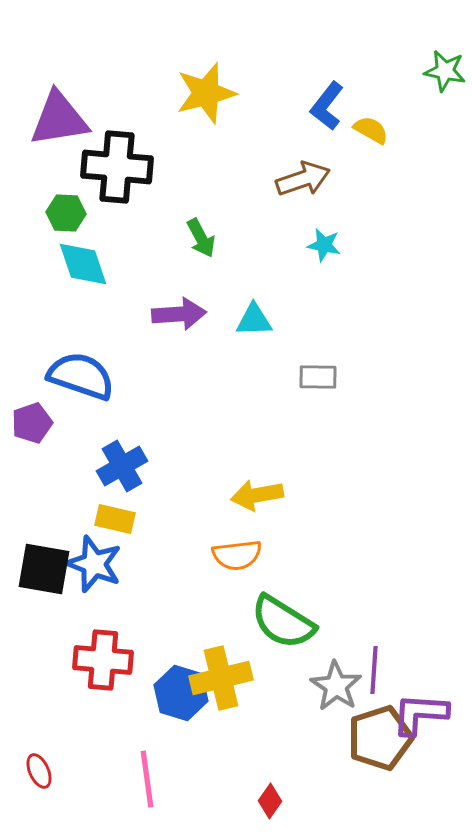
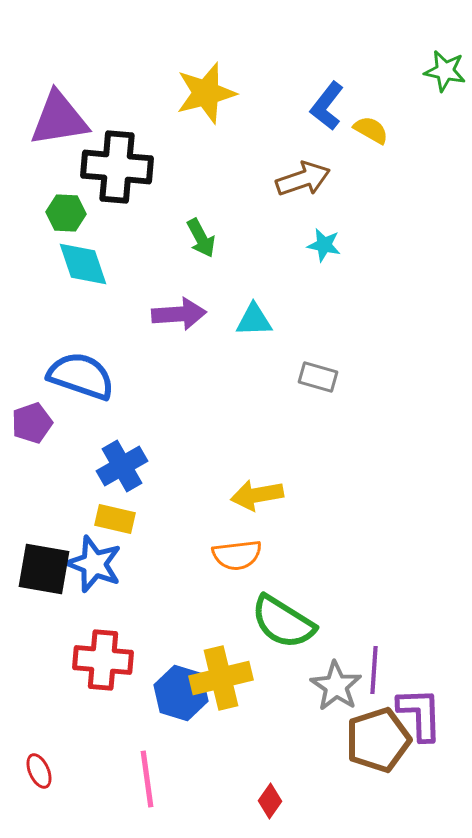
gray rectangle: rotated 15 degrees clockwise
purple L-shape: rotated 84 degrees clockwise
brown pentagon: moved 2 px left, 2 px down
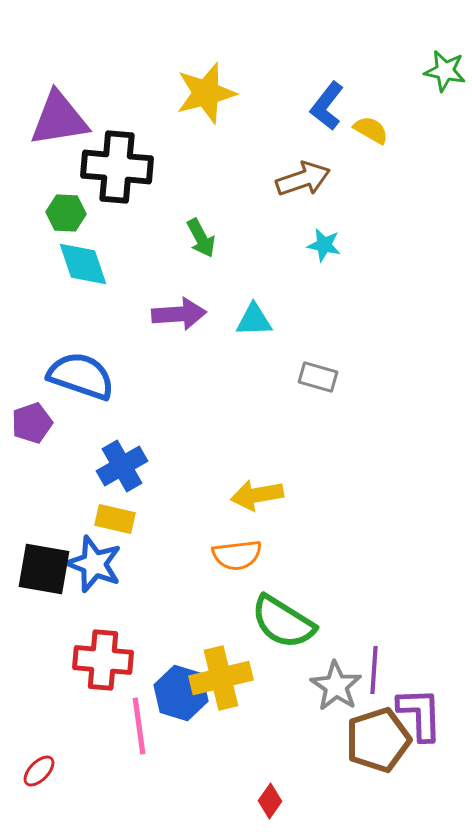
red ellipse: rotated 68 degrees clockwise
pink line: moved 8 px left, 53 px up
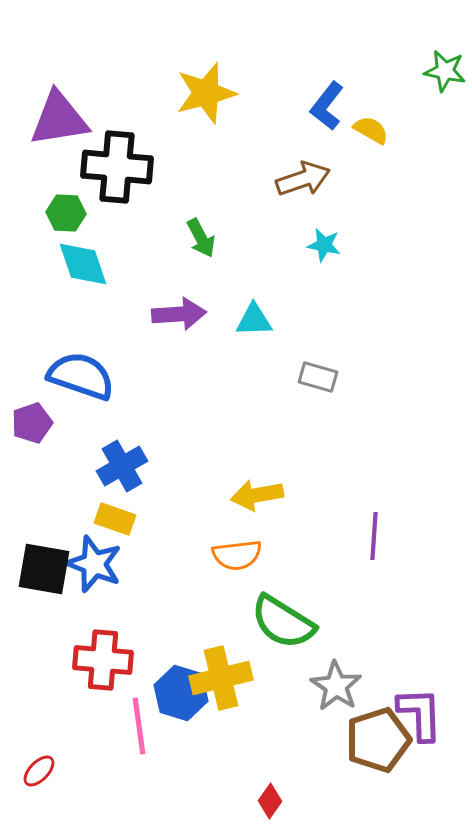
yellow rectangle: rotated 6 degrees clockwise
purple line: moved 134 px up
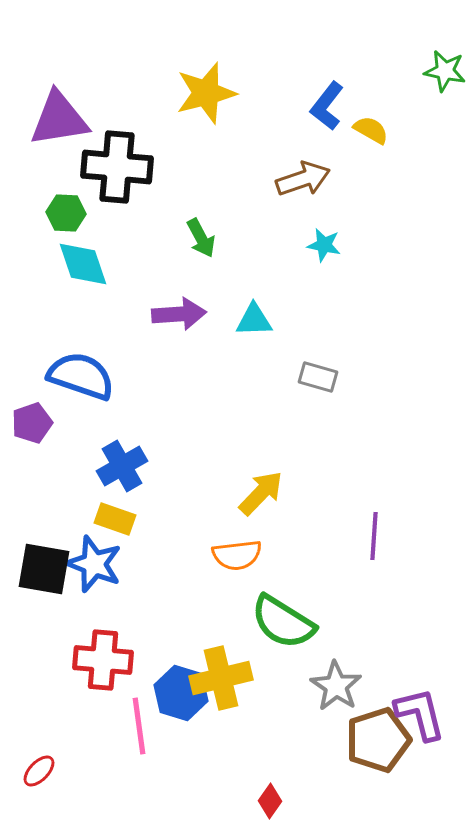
yellow arrow: moved 4 px right, 2 px up; rotated 144 degrees clockwise
purple L-shape: rotated 12 degrees counterclockwise
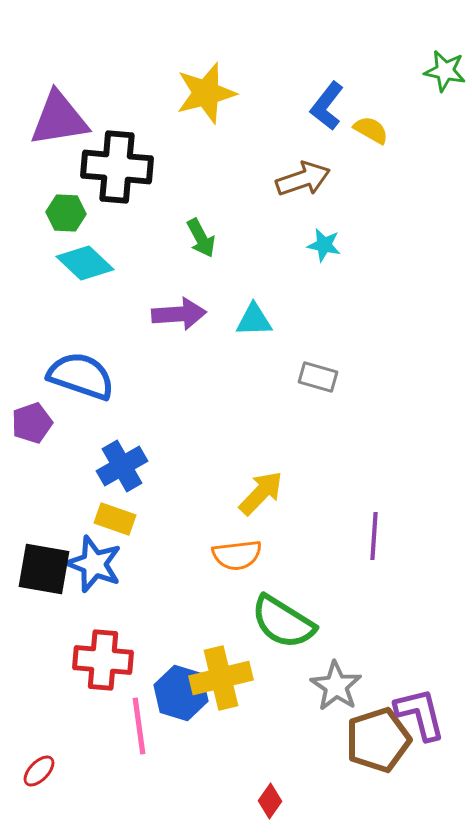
cyan diamond: moved 2 px right, 1 px up; rotated 28 degrees counterclockwise
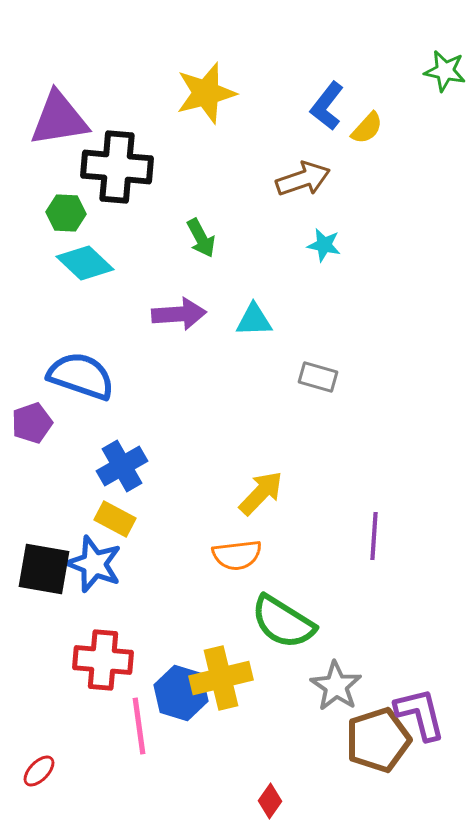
yellow semicircle: moved 4 px left, 2 px up; rotated 102 degrees clockwise
yellow rectangle: rotated 9 degrees clockwise
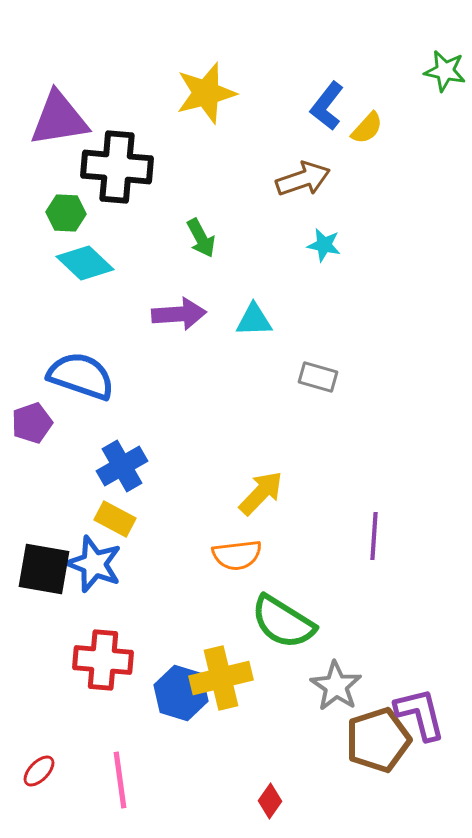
pink line: moved 19 px left, 54 px down
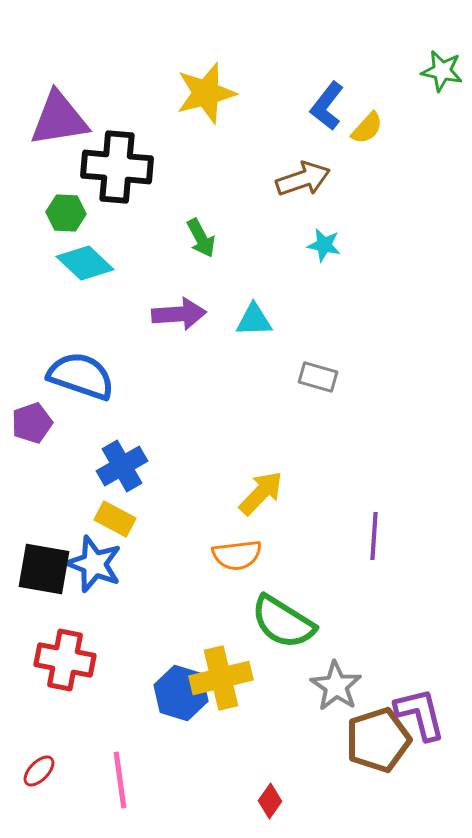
green star: moved 3 px left
red cross: moved 38 px left; rotated 6 degrees clockwise
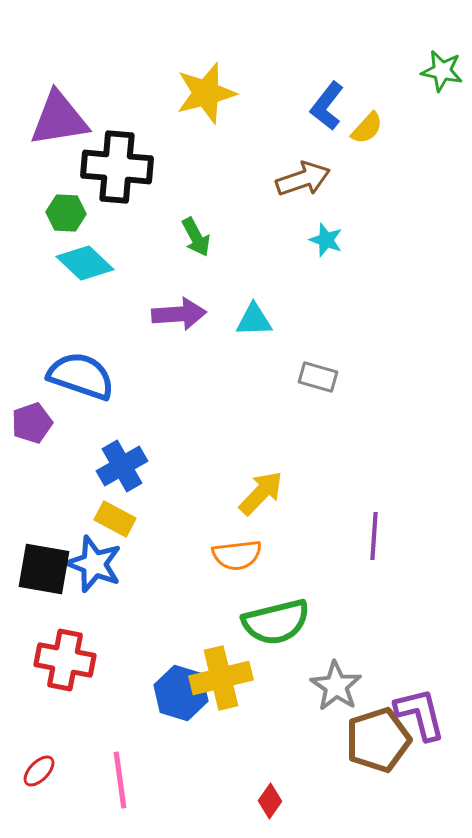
green arrow: moved 5 px left, 1 px up
cyan star: moved 2 px right, 5 px up; rotated 8 degrees clockwise
green semicircle: moved 7 px left; rotated 46 degrees counterclockwise
